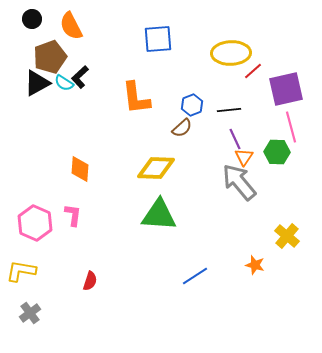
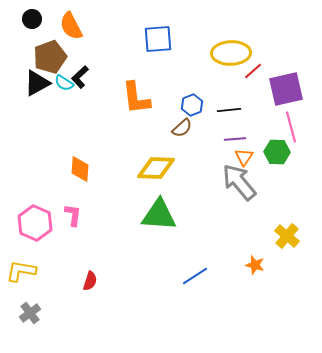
purple line: rotated 70 degrees counterclockwise
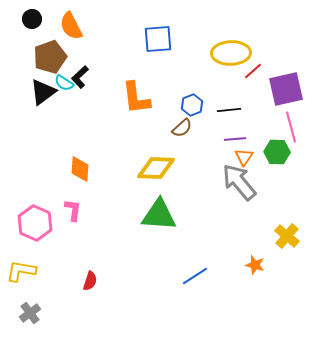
black triangle: moved 6 px right, 9 px down; rotated 8 degrees counterclockwise
pink L-shape: moved 5 px up
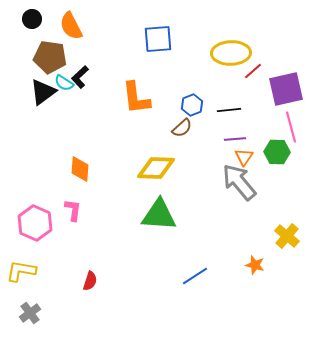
brown pentagon: rotated 28 degrees clockwise
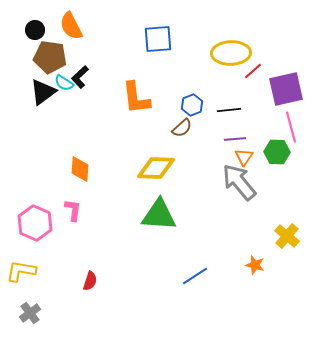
black circle: moved 3 px right, 11 px down
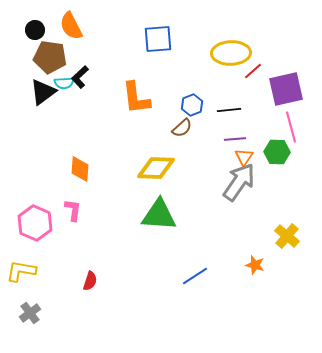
cyan semicircle: rotated 36 degrees counterclockwise
gray arrow: rotated 75 degrees clockwise
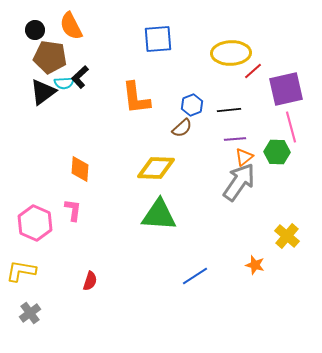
orange triangle: rotated 18 degrees clockwise
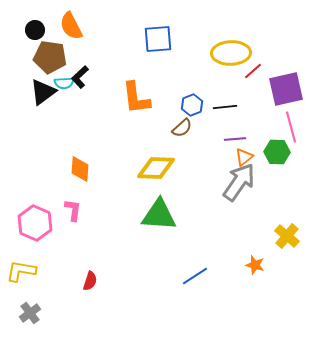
black line: moved 4 px left, 3 px up
